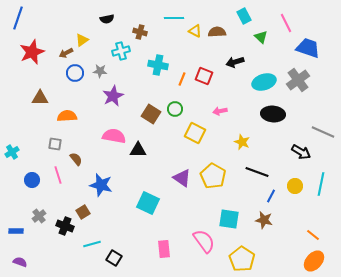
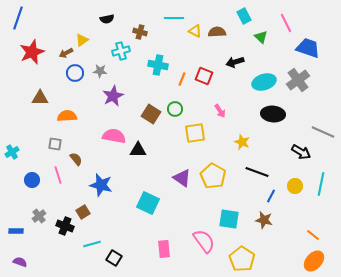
pink arrow at (220, 111): rotated 112 degrees counterclockwise
yellow square at (195, 133): rotated 35 degrees counterclockwise
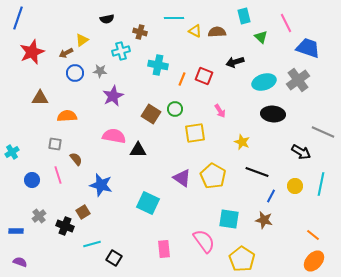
cyan rectangle at (244, 16): rotated 14 degrees clockwise
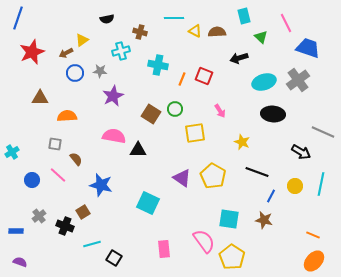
black arrow at (235, 62): moved 4 px right, 4 px up
pink line at (58, 175): rotated 30 degrees counterclockwise
orange line at (313, 235): rotated 16 degrees counterclockwise
yellow pentagon at (242, 259): moved 10 px left, 2 px up
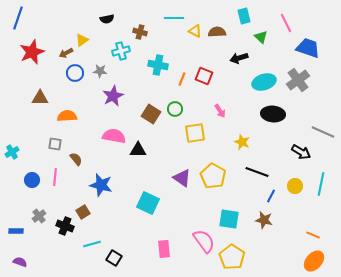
pink line at (58, 175): moved 3 px left, 2 px down; rotated 54 degrees clockwise
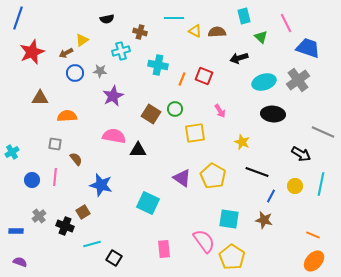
black arrow at (301, 152): moved 2 px down
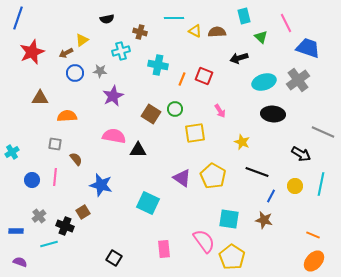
cyan line at (92, 244): moved 43 px left
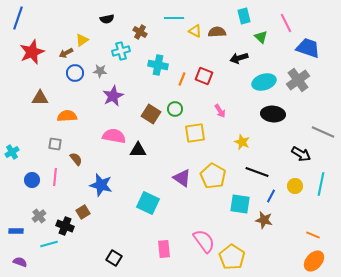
brown cross at (140, 32): rotated 16 degrees clockwise
cyan square at (229, 219): moved 11 px right, 15 px up
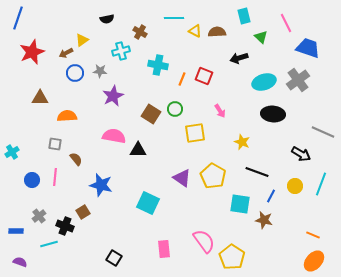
cyan line at (321, 184): rotated 10 degrees clockwise
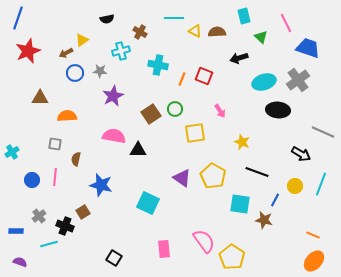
red star at (32, 52): moved 4 px left, 1 px up
brown square at (151, 114): rotated 24 degrees clockwise
black ellipse at (273, 114): moved 5 px right, 4 px up
brown semicircle at (76, 159): rotated 128 degrees counterclockwise
blue line at (271, 196): moved 4 px right, 4 px down
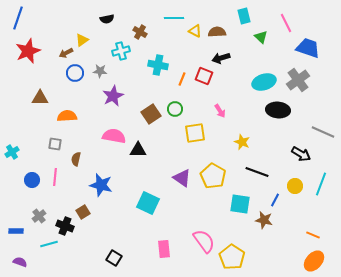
black arrow at (239, 58): moved 18 px left
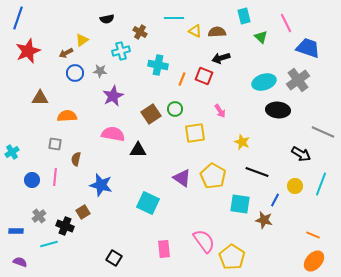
pink semicircle at (114, 136): moved 1 px left, 2 px up
